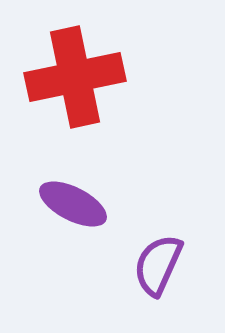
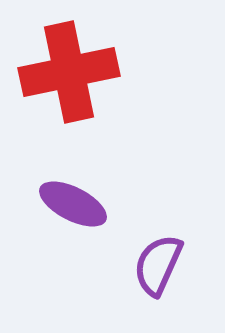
red cross: moved 6 px left, 5 px up
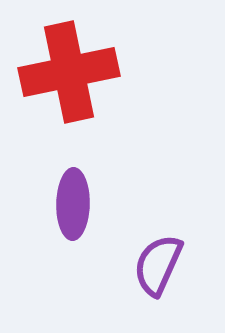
purple ellipse: rotated 64 degrees clockwise
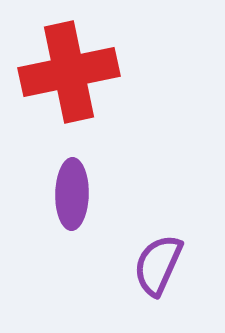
purple ellipse: moved 1 px left, 10 px up
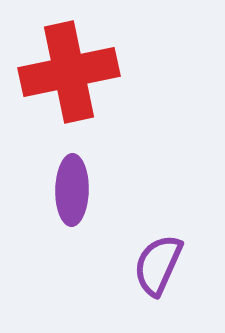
purple ellipse: moved 4 px up
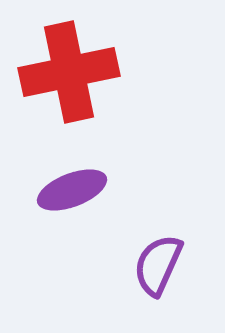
purple ellipse: rotated 68 degrees clockwise
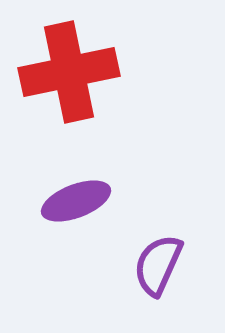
purple ellipse: moved 4 px right, 11 px down
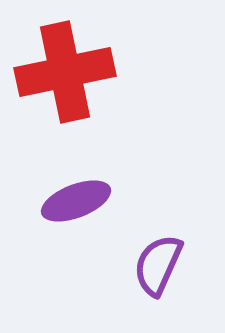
red cross: moved 4 px left
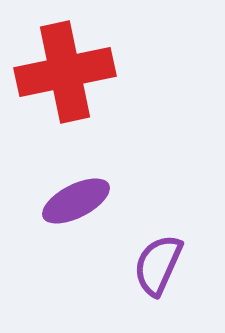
purple ellipse: rotated 6 degrees counterclockwise
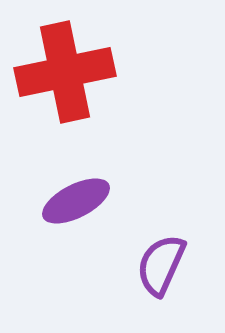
purple semicircle: moved 3 px right
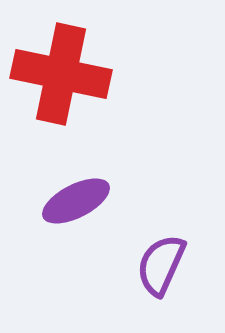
red cross: moved 4 px left, 2 px down; rotated 24 degrees clockwise
